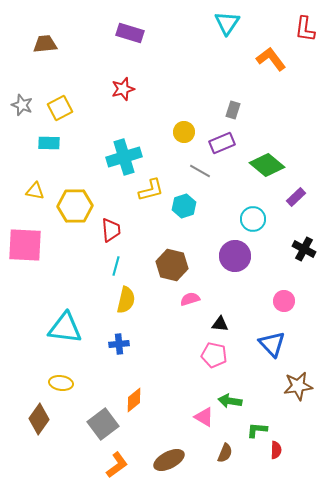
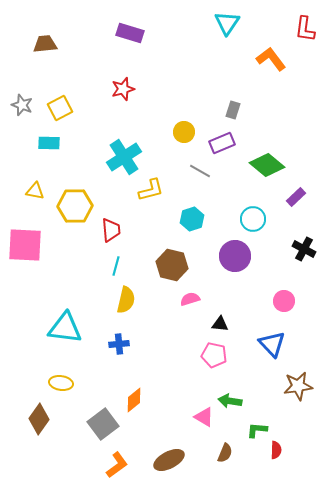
cyan cross at (124, 157): rotated 16 degrees counterclockwise
cyan hexagon at (184, 206): moved 8 px right, 13 px down
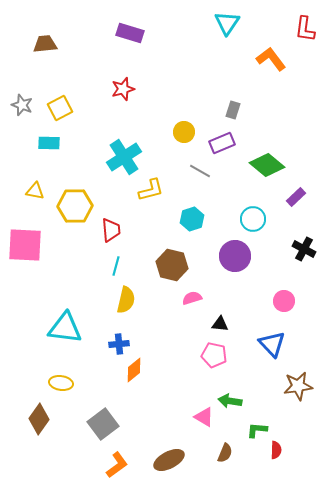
pink semicircle at (190, 299): moved 2 px right, 1 px up
orange diamond at (134, 400): moved 30 px up
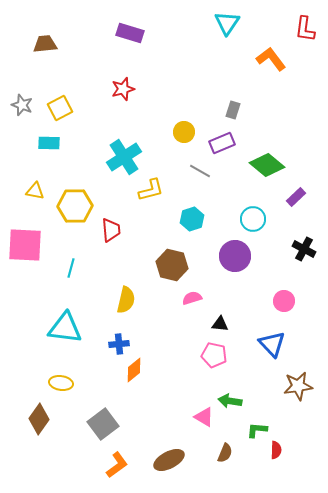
cyan line at (116, 266): moved 45 px left, 2 px down
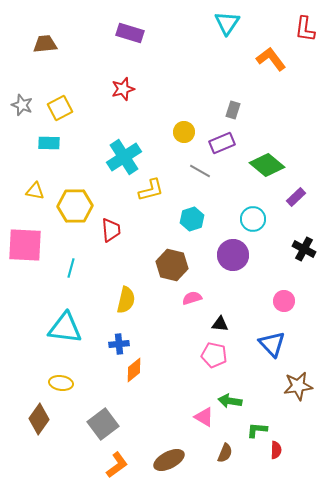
purple circle at (235, 256): moved 2 px left, 1 px up
